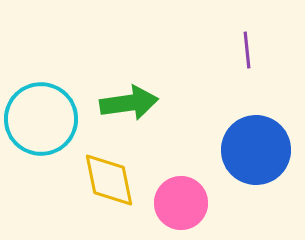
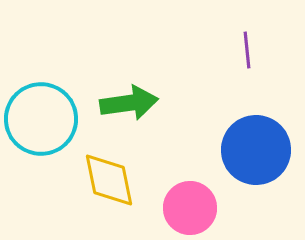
pink circle: moved 9 px right, 5 px down
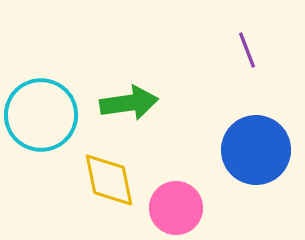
purple line: rotated 15 degrees counterclockwise
cyan circle: moved 4 px up
pink circle: moved 14 px left
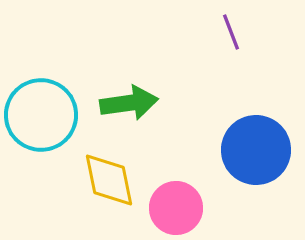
purple line: moved 16 px left, 18 px up
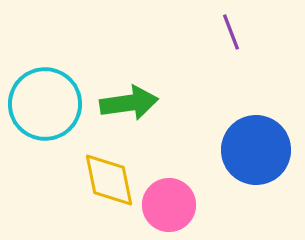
cyan circle: moved 4 px right, 11 px up
pink circle: moved 7 px left, 3 px up
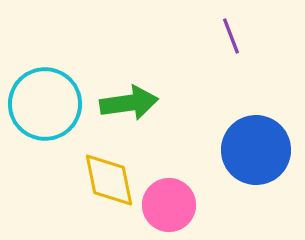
purple line: moved 4 px down
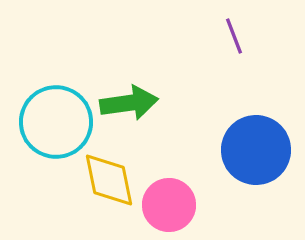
purple line: moved 3 px right
cyan circle: moved 11 px right, 18 px down
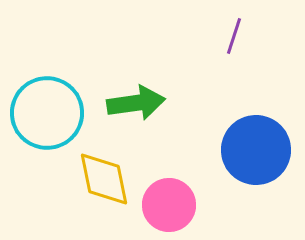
purple line: rotated 39 degrees clockwise
green arrow: moved 7 px right
cyan circle: moved 9 px left, 9 px up
yellow diamond: moved 5 px left, 1 px up
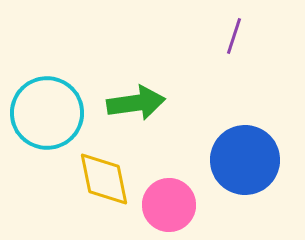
blue circle: moved 11 px left, 10 px down
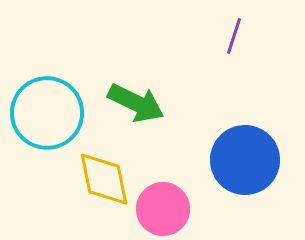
green arrow: rotated 34 degrees clockwise
pink circle: moved 6 px left, 4 px down
